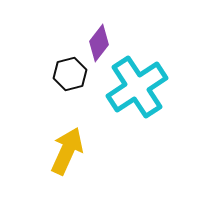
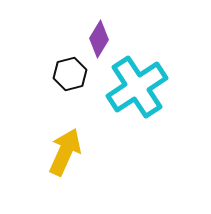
purple diamond: moved 4 px up; rotated 6 degrees counterclockwise
yellow arrow: moved 2 px left, 1 px down
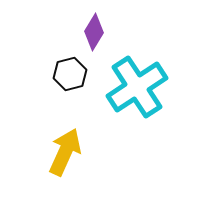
purple diamond: moved 5 px left, 7 px up
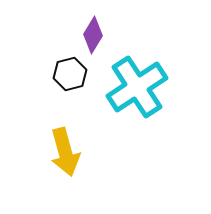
purple diamond: moved 1 px left, 3 px down
yellow arrow: rotated 141 degrees clockwise
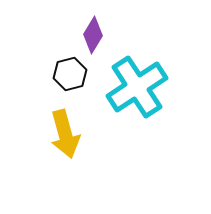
yellow arrow: moved 18 px up
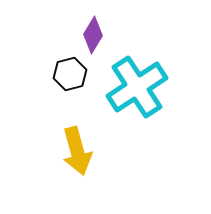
yellow arrow: moved 12 px right, 17 px down
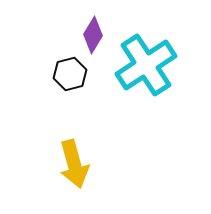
cyan cross: moved 9 px right, 22 px up
yellow arrow: moved 3 px left, 13 px down
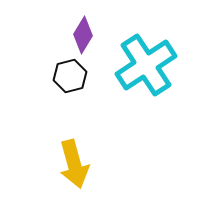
purple diamond: moved 10 px left
black hexagon: moved 2 px down
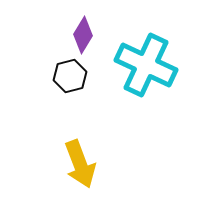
cyan cross: rotated 32 degrees counterclockwise
yellow arrow: moved 6 px right; rotated 6 degrees counterclockwise
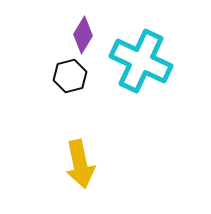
cyan cross: moved 5 px left, 4 px up
yellow arrow: rotated 9 degrees clockwise
